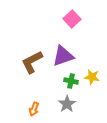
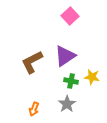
pink square: moved 2 px left, 3 px up
purple triangle: moved 2 px right; rotated 15 degrees counterclockwise
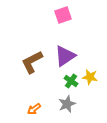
pink square: moved 7 px left, 1 px up; rotated 24 degrees clockwise
yellow star: moved 2 px left
green cross: rotated 24 degrees clockwise
gray star: rotated 12 degrees clockwise
orange arrow: rotated 32 degrees clockwise
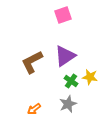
gray star: moved 1 px right
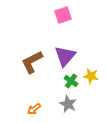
purple triangle: rotated 15 degrees counterclockwise
yellow star: moved 1 px right, 1 px up
gray star: rotated 24 degrees counterclockwise
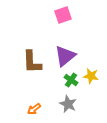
purple triangle: rotated 10 degrees clockwise
brown L-shape: rotated 65 degrees counterclockwise
green cross: moved 1 px up
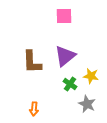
pink square: moved 1 px right, 1 px down; rotated 18 degrees clockwise
green cross: moved 1 px left, 4 px down
gray star: moved 19 px right
orange arrow: rotated 48 degrees counterclockwise
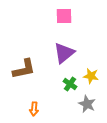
purple triangle: moved 1 px left, 3 px up
brown L-shape: moved 8 px left, 7 px down; rotated 100 degrees counterclockwise
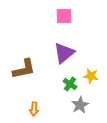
gray star: moved 7 px left, 1 px down; rotated 18 degrees clockwise
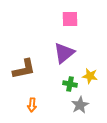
pink square: moved 6 px right, 3 px down
yellow star: moved 1 px left
green cross: rotated 24 degrees counterclockwise
orange arrow: moved 2 px left, 4 px up
